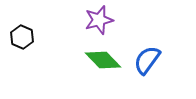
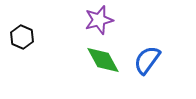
green diamond: rotated 15 degrees clockwise
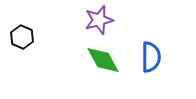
blue semicircle: moved 4 px right, 3 px up; rotated 144 degrees clockwise
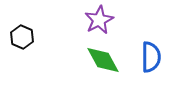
purple star: rotated 12 degrees counterclockwise
